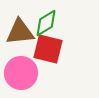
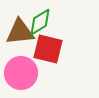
green diamond: moved 6 px left, 1 px up
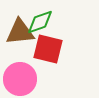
green diamond: rotated 12 degrees clockwise
pink circle: moved 1 px left, 6 px down
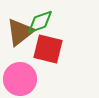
brown triangle: rotated 32 degrees counterclockwise
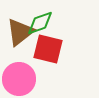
green diamond: moved 1 px down
pink circle: moved 1 px left
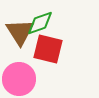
brown triangle: rotated 24 degrees counterclockwise
